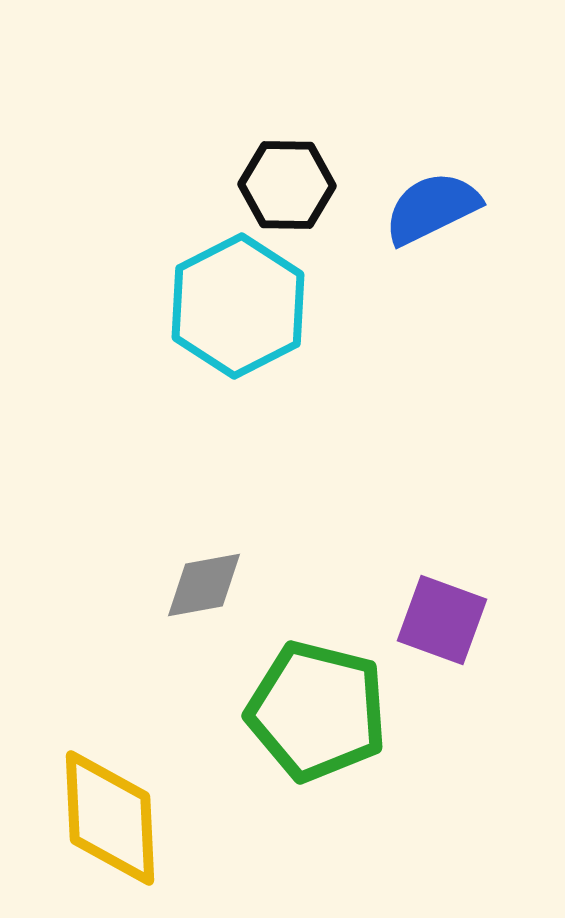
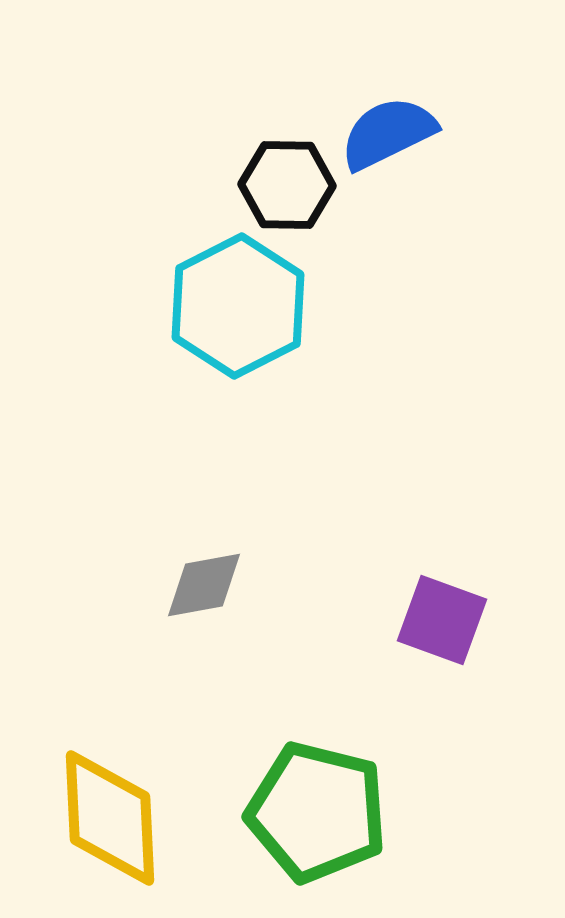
blue semicircle: moved 44 px left, 75 px up
green pentagon: moved 101 px down
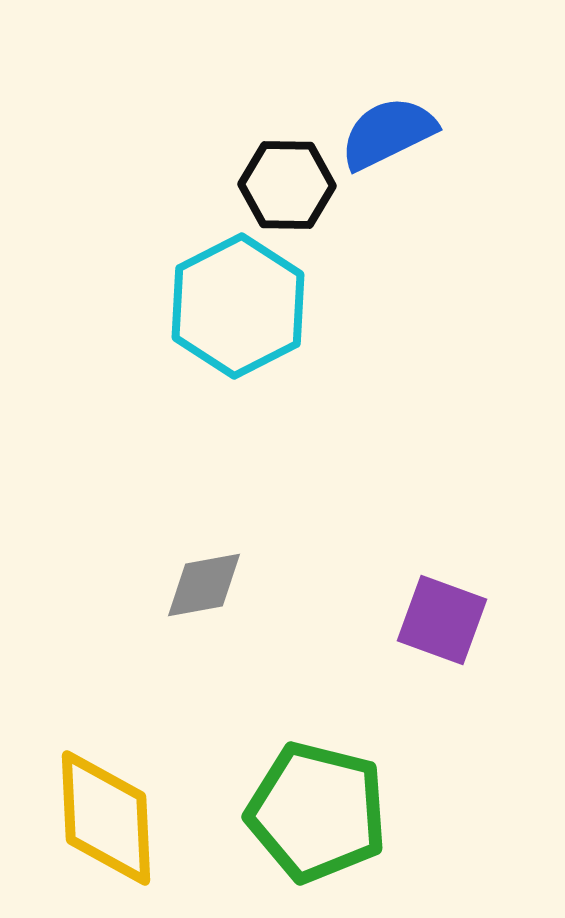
yellow diamond: moved 4 px left
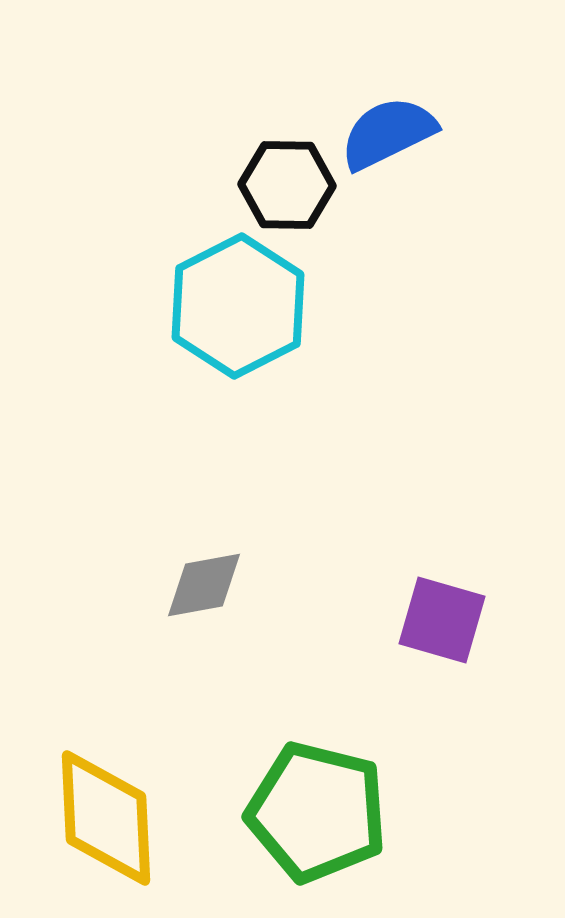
purple square: rotated 4 degrees counterclockwise
